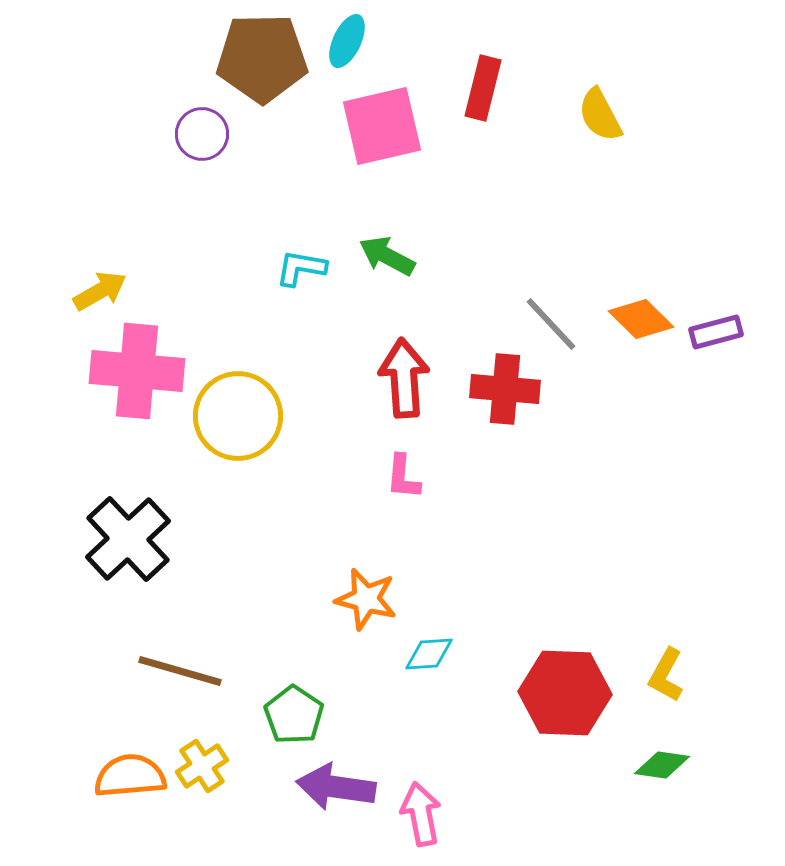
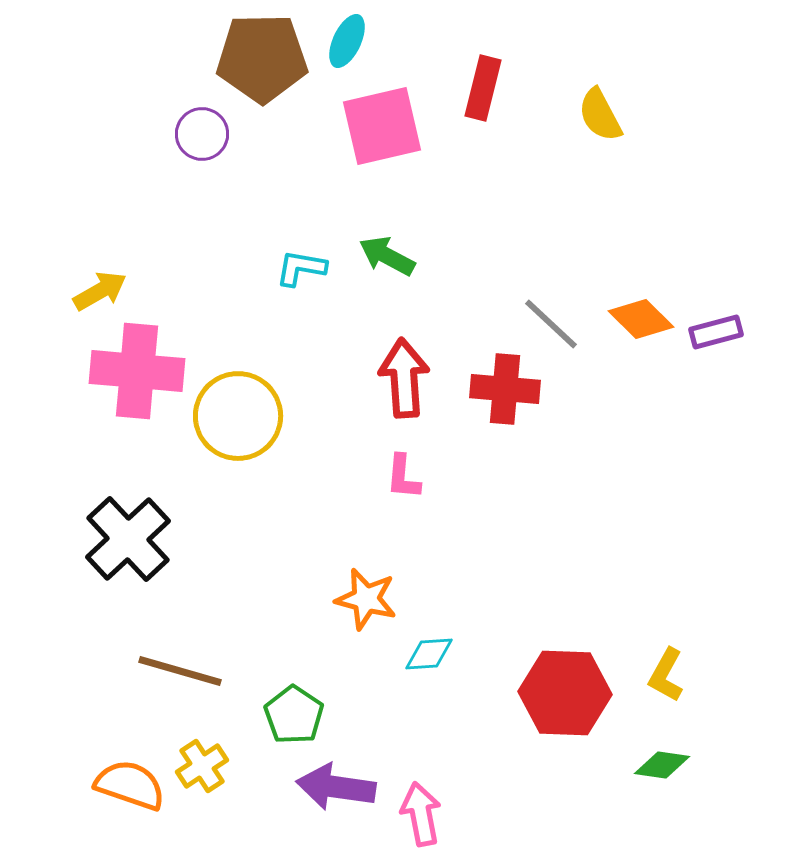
gray line: rotated 4 degrees counterclockwise
orange semicircle: moved 9 px down; rotated 24 degrees clockwise
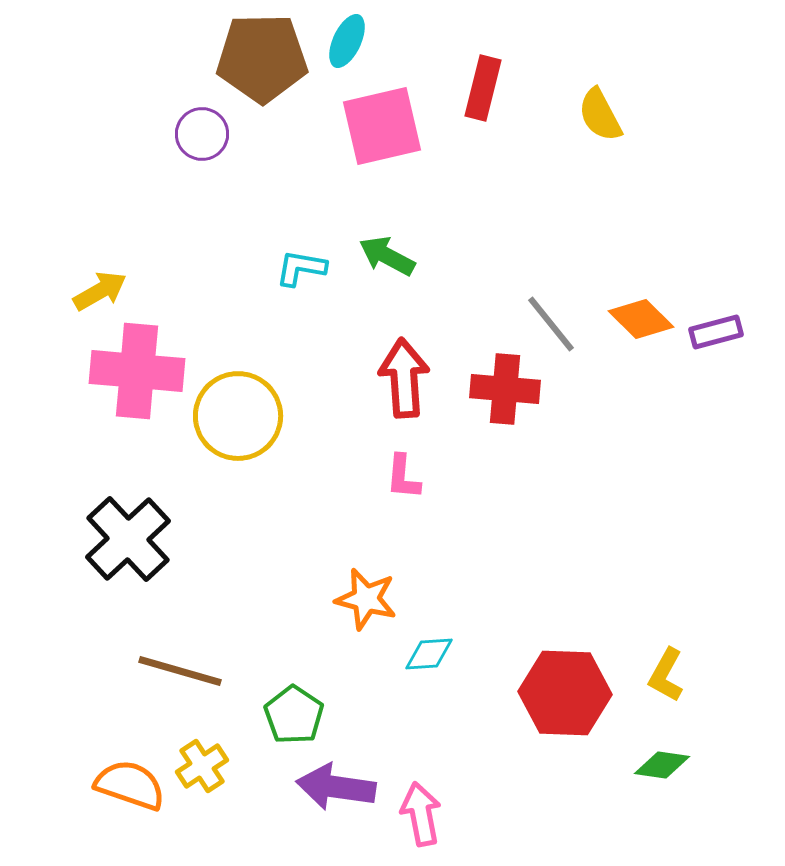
gray line: rotated 8 degrees clockwise
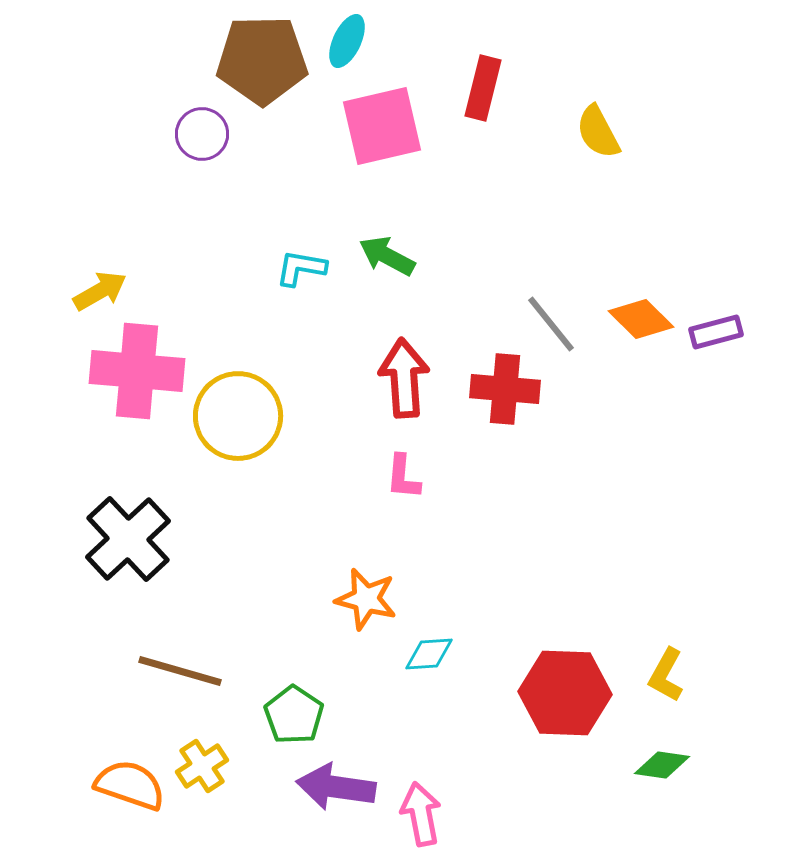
brown pentagon: moved 2 px down
yellow semicircle: moved 2 px left, 17 px down
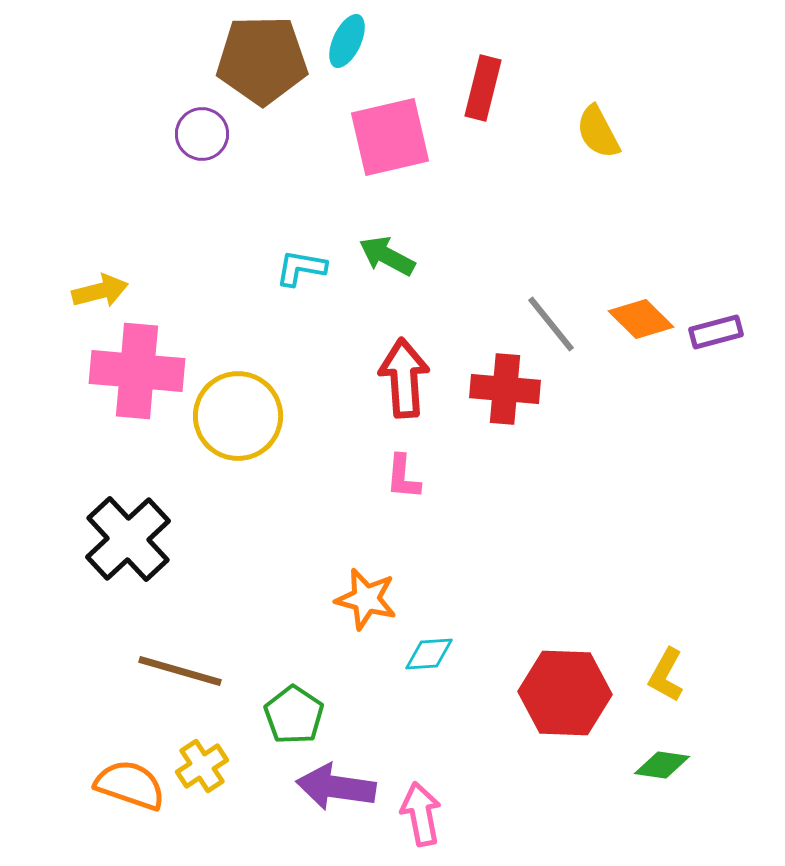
pink square: moved 8 px right, 11 px down
yellow arrow: rotated 16 degrees clockwise
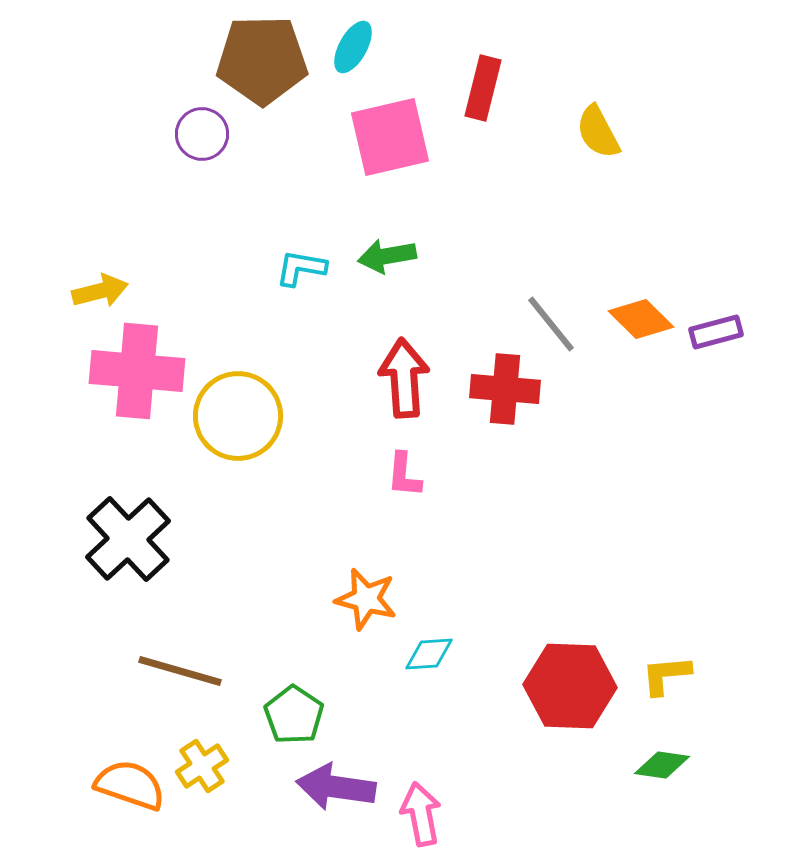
cyan ellipse: moved 6 px right, 6 px down; rotated 4 degrees clockwise
green arrow: rotated 38 degrees counterclockwise
pink L-shape: moved 1 px right, 2 px up
yellow L-shape: rotated 56 degrees clockwise
red hexagon: moved 5 px right, 7 px up
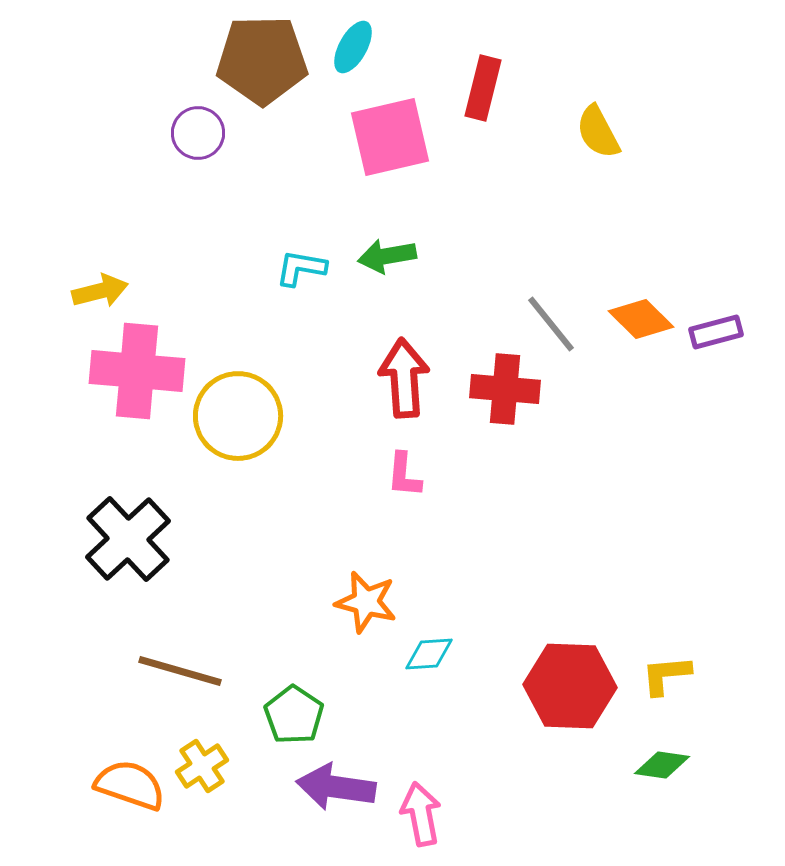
purple circle: moved 4 px left, 1 px up
orange star: moved 3 px down
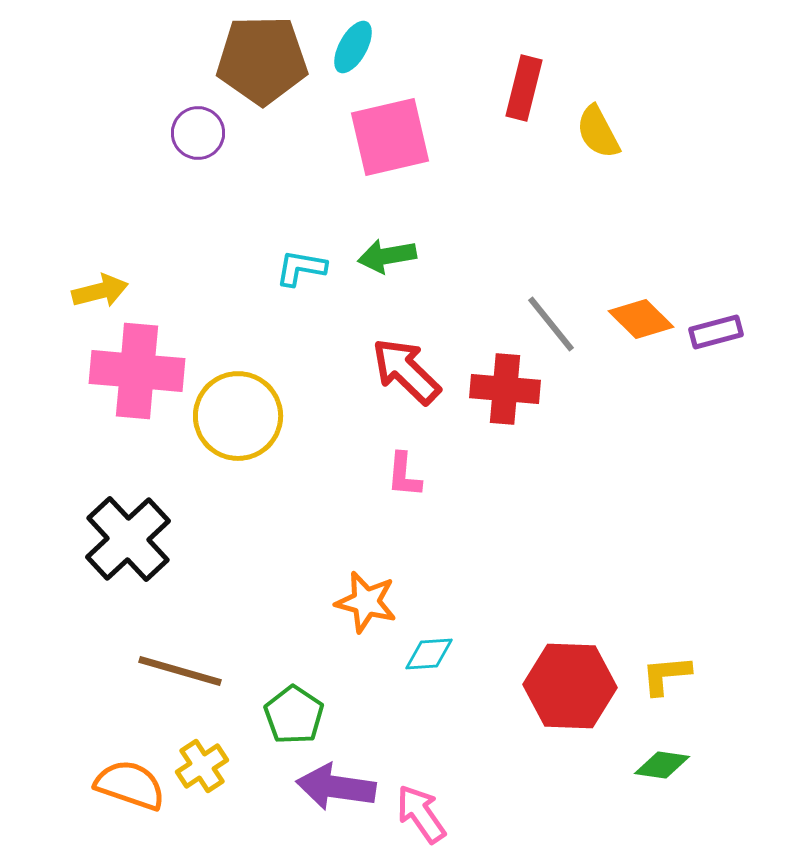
red rectangle: moved 41 px right
red arrow: moved 2 px right, 7 px up; rotated 42 degrees counterclockwise
pink arrow: rotated 24 degrees counterclockwise
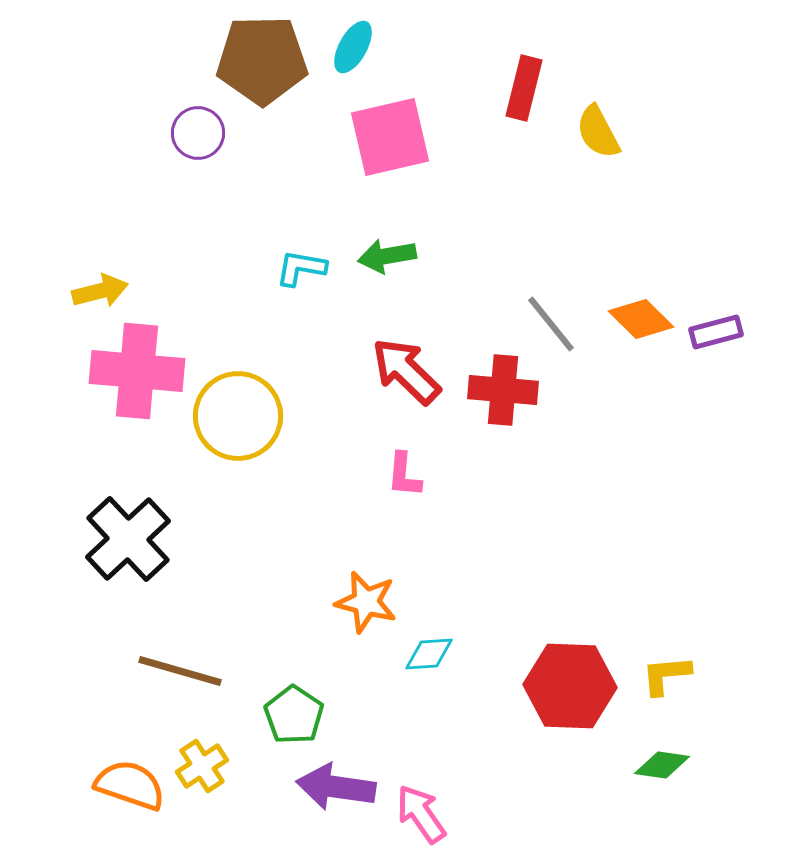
red cross: moved 2 px left, 1 px down
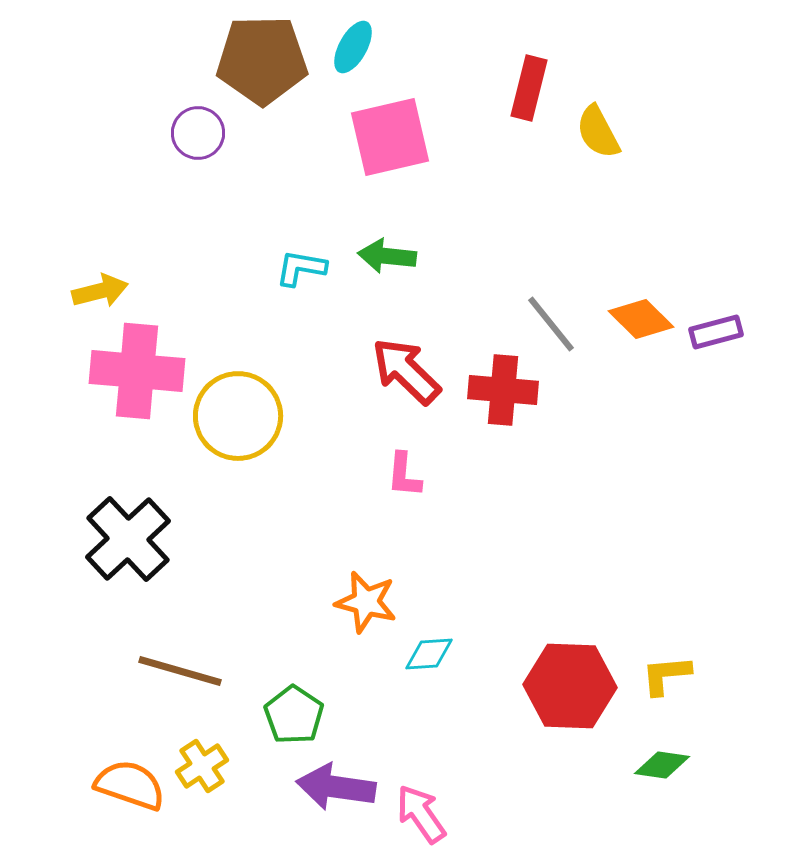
red rectangle: moved 5 px right
green arrow: rotated 16 degrees clockwise
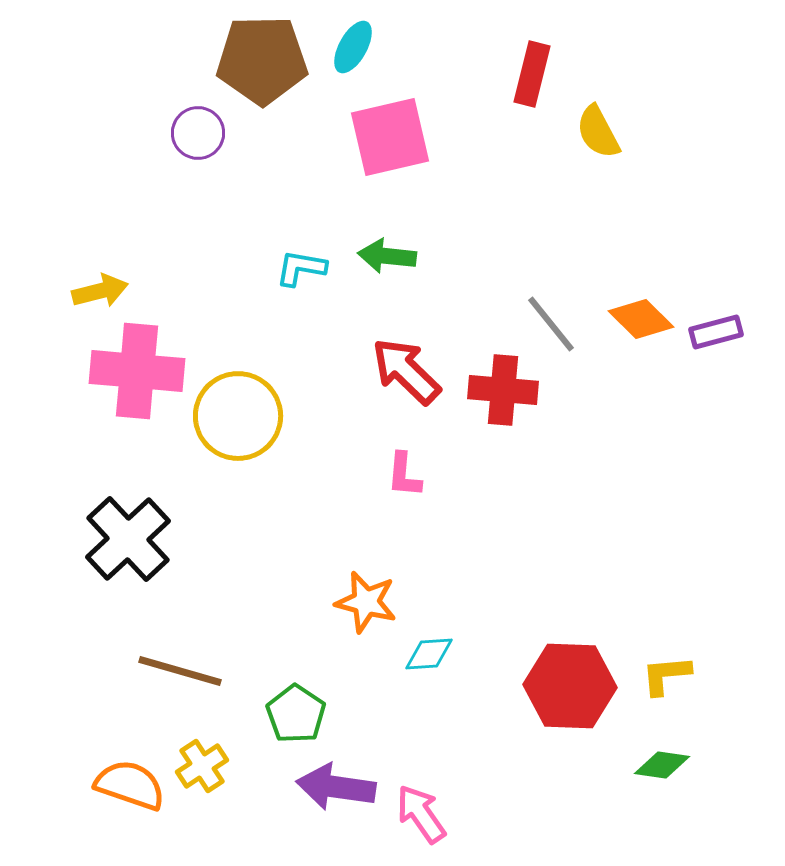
red rectangle: moved 3 px right, 14 px up
green pentagon: moved 2 px right, 1 px up
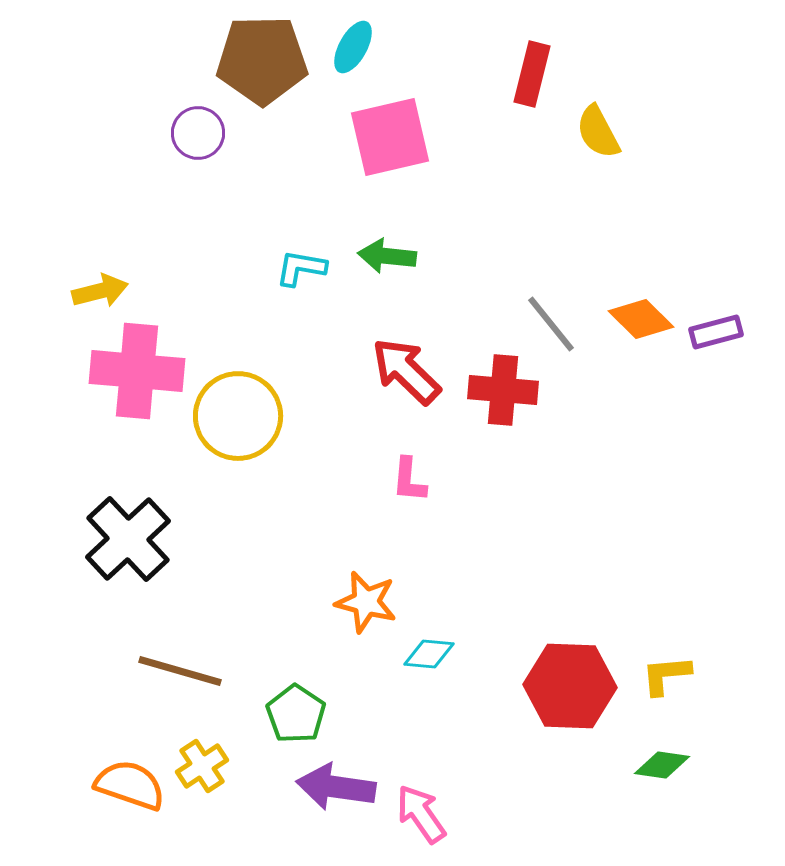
pink L-shape: moved 5 px right, 5 px down
cyan diamond: rotated 9 degrees clockwise
